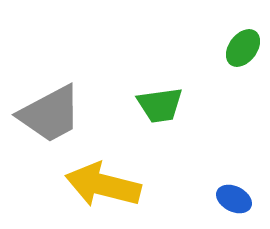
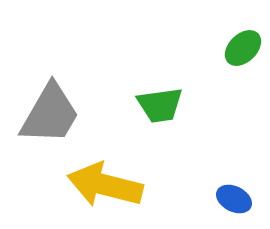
green ellipse: rotated 9 degrees clockwise
gray trapezoid: rotated 32 degrees counterclockwise
yellow arrow: moved 2 px right
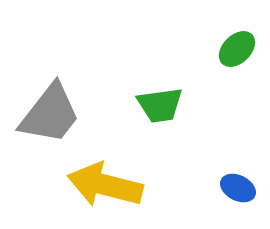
green ellipse: moved 6 px left, 1 px down
gray trapezoid: rotated 8 degrees clockwise
blue ellipse: moved 4 px right, 11 px up
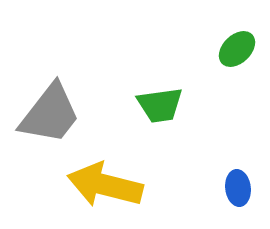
blue ellipse: rotated 56 degrees clockwise
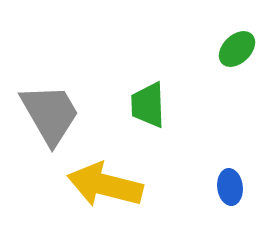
green trapezoid: moved 12 px left; rotated 96 degrees clockwise
gray trapezoid: rotated 68 degrees counterclockwise
blue ellipse: moved 8 px left, 1 px up
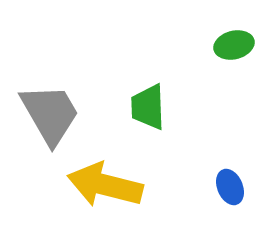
green ellipse: moved 3 px left, 4 px up; rotated 30 degrees clockwise
green trapezoid: moved 2 px down
blue ellipse: rotated 16 degrees counterclockwise
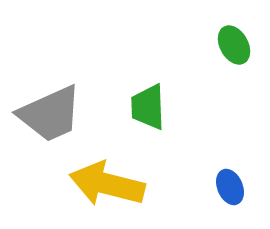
green ellipse: rotated 75 degrees clockwise
gray trapezoid: rotated 96 degrees clockwise
yellow arrow: moved 2 px right, 1 px up
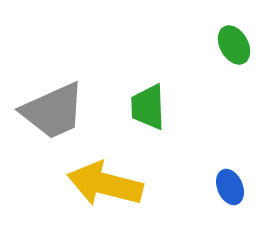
gray trapezoid: moved 3 px right, 3 px up
yellow arrow: moved 2 px left
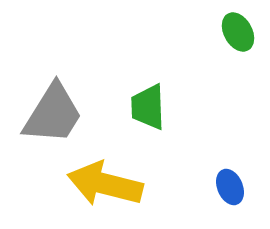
green ellipse: moved 4 px right, 13 px up
gray trapezoid: moved 3 px down; rotated 34 degrees counterclockwise
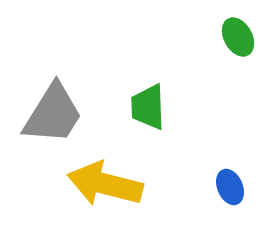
green ellipse: moved 5 px down
